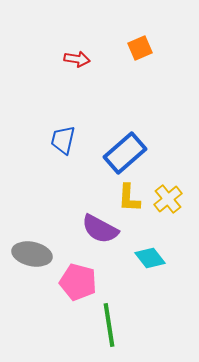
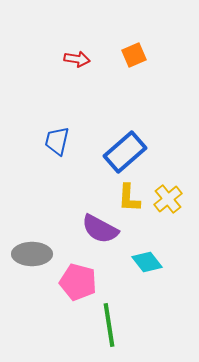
orange square: moved 6 px left, 7 px down
blue trapezoid: moved 6 px left, 1 px down
blue rectangle: moved 1 px up
gray ellipse: rotated 12 degrees counterclockwise
cyan diamond: moved 3 px left, 4 px down
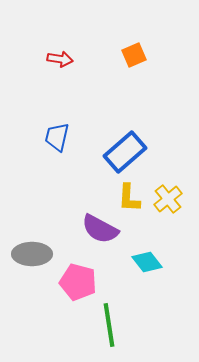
red arrow: moved 17 px left
blue trapezoid: moved 4 px up
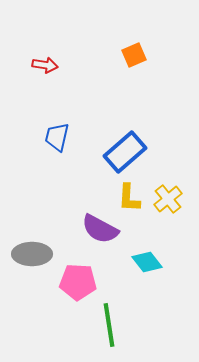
red arrow: moved 15 px left, 6 px down
pink pentagon: rotated 12 degrees counterclockwise
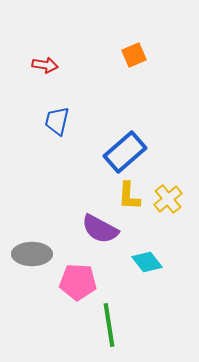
blue trapezoid: moved 16 px up
yellow L-shape: moved 2 px up
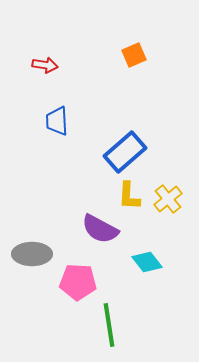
blue trapezoid: rotated 16 degrees counterclockwise
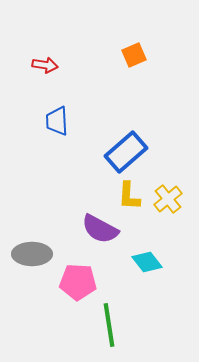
blue rectangle: moved 1 px right
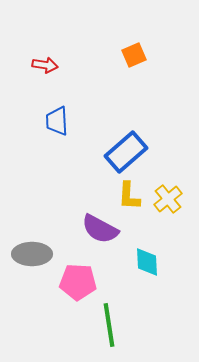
cyan diamond: rotated 36 degrees clockwise
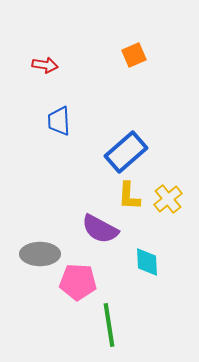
blue trapezoid: moved 2 px right
gray ellipse: moved 8 px right
